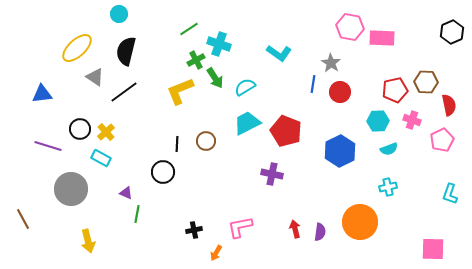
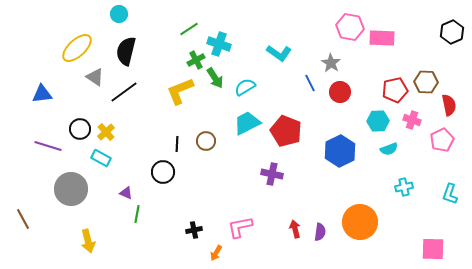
blue line at (313, 84): moved 3 px left, 1 px up; rotated 36 degrees counterclockwise
cyan cross at (388, 187): moved 16 px right
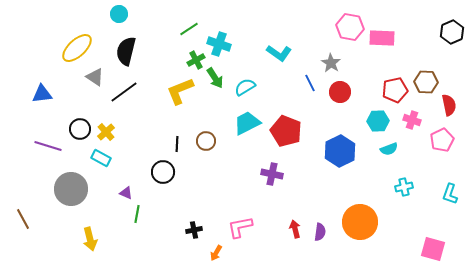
yellow arrow at (88, 241): moved 2 px right, 2 px up
pink square at (433, 249): rotated 15 degrees clockwise
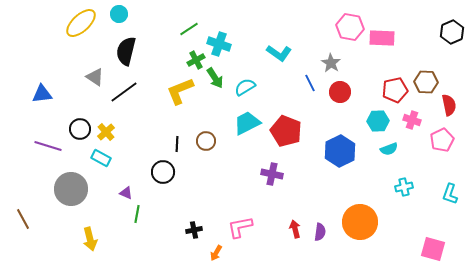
yellow ellipse at (77, 48): moved 4 px right, 25 px up
